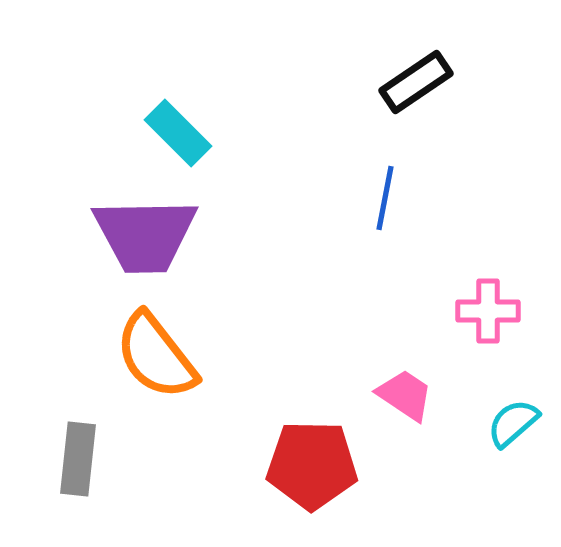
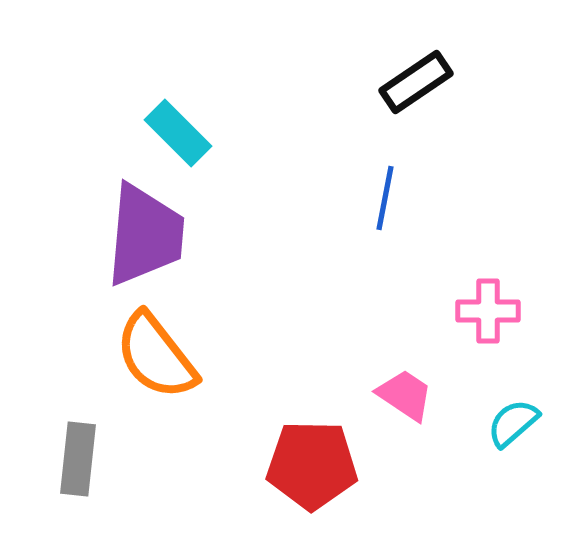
purple trapezoid: rotated 84 degrees counterclockwise
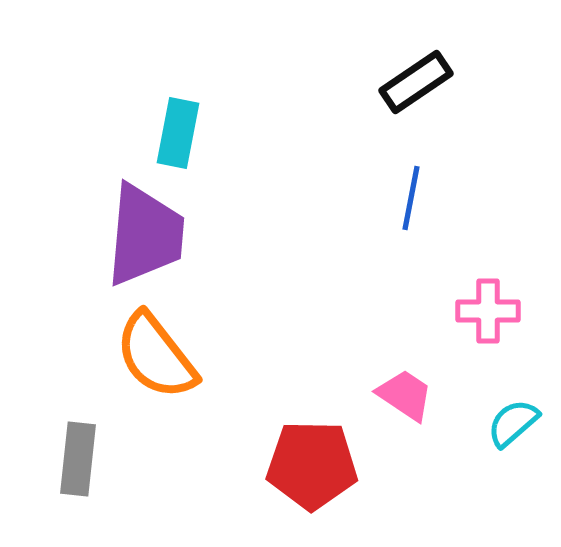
cyan rectangle: rotated 56 degrees clockwise
blue line: moved 26 px right
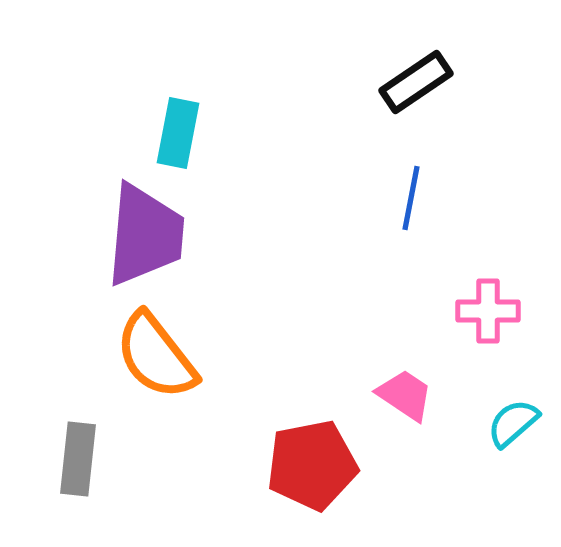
red pentagon: rotated 12 degrees counterclockwise
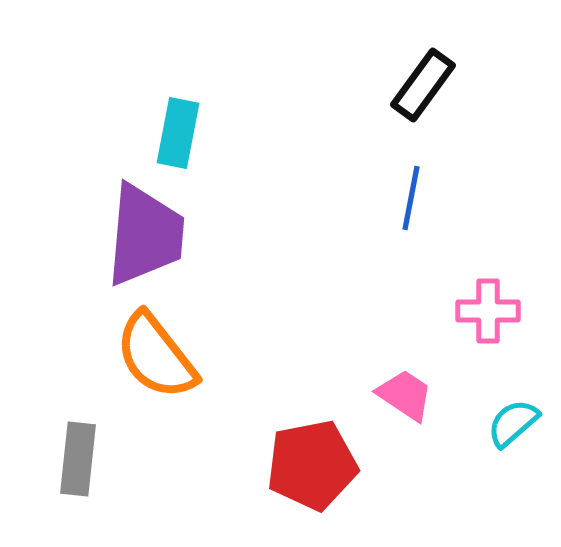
black rectangle: moved 7 px right, 3 px down; rotated 20 degrees counterclockwise
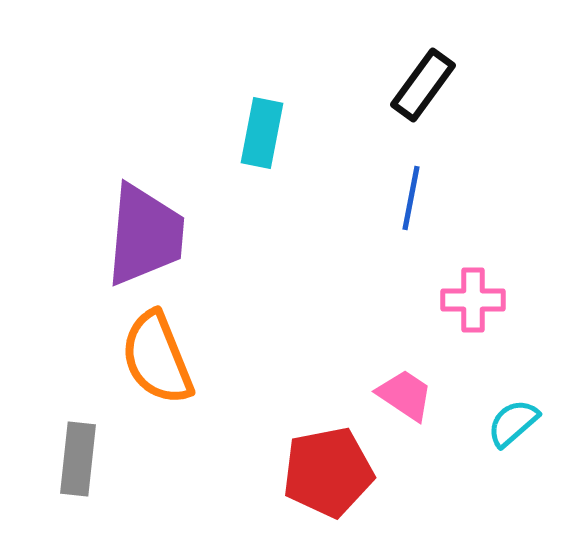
cyan rectangle: moved 84 px right
pink cross: moved 15 px left, 11 px up
orange semicircle: moved 1 px right, 2 px down; rotated 16 degrees clockwise
red pentagon: moved 16 px right, 7 px down
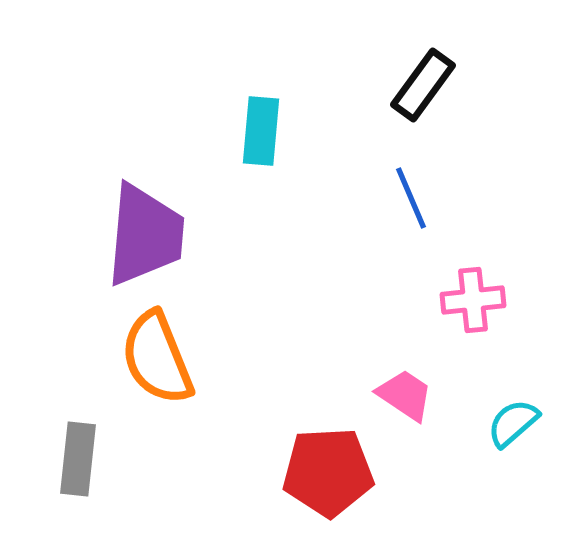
cyan rectangle: moved 1 px left, 2 px up; rotated 6 degrees counterclockwise
blue line: rotated 34 degrees counterclockwise
pink cross: rotated 6 degrees counterclockwise
red pentagon: rotated 8 degrees clockwise
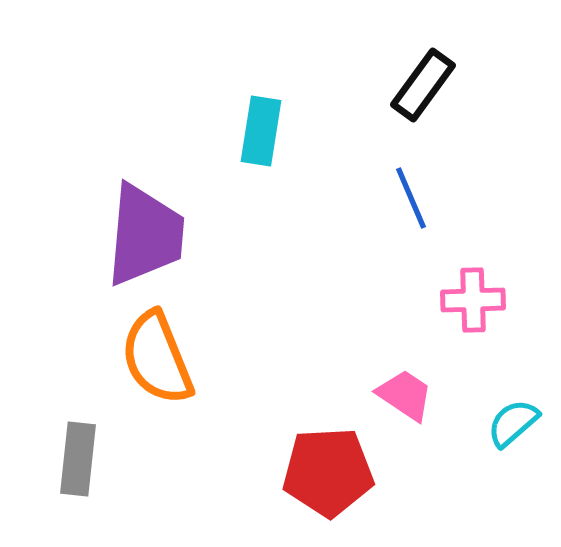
cyan rectangle: rotated 4 degrees clockwise
pink cross: rotated 4 degrees clockwise
